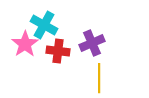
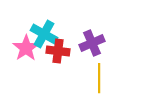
cyan cross: moved 9 px down
pink star: moved 1 px right, 4 px down
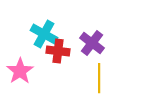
purple cross: rotated 30 degrees counterclockwise
pink star: moved 6 px left, 23 px down
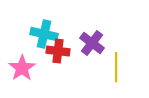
cyan cross: rotated 16 degrees counterclockwise
pink star: moved 2 px right, 3 px up
yellow line: moved 17 px right, 11 px up
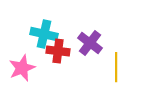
purple cross: moved 2 px left
pink star: rotated 12 degrees clockwise
